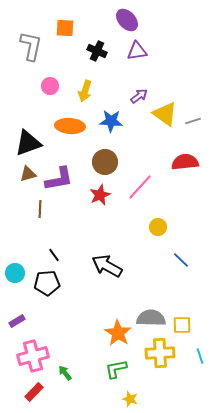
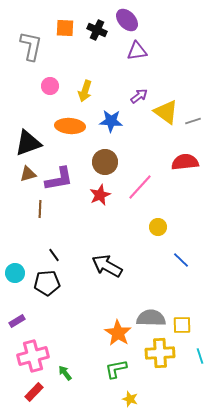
black cross: moved 21 px up
yellow triangle: moved 1 px right, 2 px up
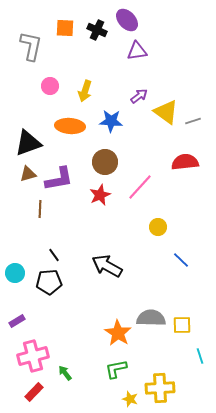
black pentagon: moved 2 px right, 1 px up
yellow cross: moved 35 px down
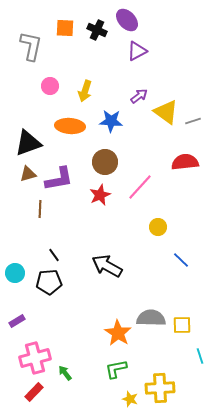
purple triangle: rotated 20 degrees counterclockwise
pink cross: moved 2 px right, 2 px down
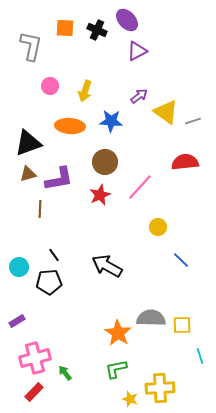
cyan circle: moved 4 px right, 6 px up
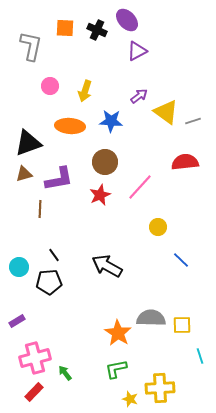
brown triangle: moved 4 px left
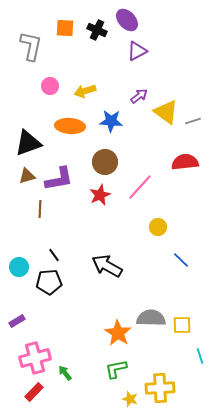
yellow arrow: rotated 55 degrees clockwise
brown triangle: moved 3 px right, 2 px down
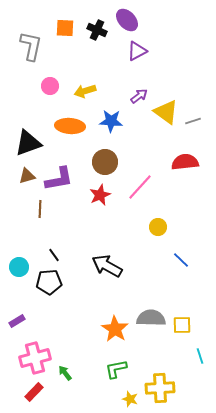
orange star: moved 3 px left, 4 px up
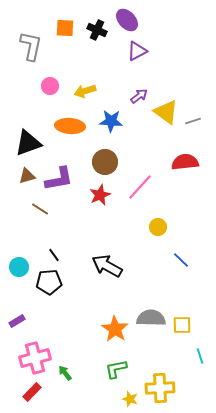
brown line: rotated 60 degrees counterclockwise
red rectangle: moved 2 px left
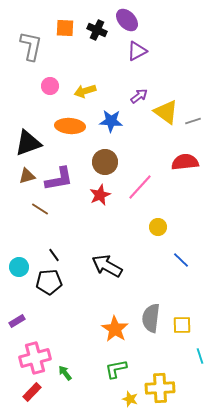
gray semicircle: rotated 84 degrees counterclockwise
